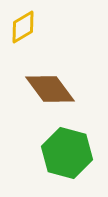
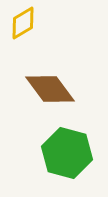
yellow diamond: moved 4 px up
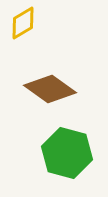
brown diamond: rotated 18 degrees counterclockwise
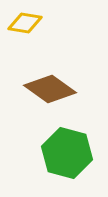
yellow diamond: moved 2 px right; rotated 40 degrees clockwise
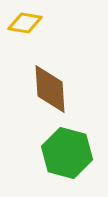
brown diamond: rotated 51 degrees clockwise
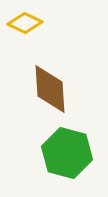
yellow diamond: rotated 16 degrees clockwise
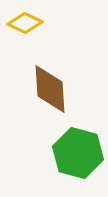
green hexagon: moved 11 px right
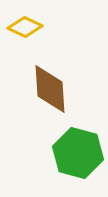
yellow diamond: moved 4 px down
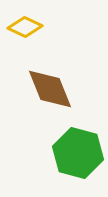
brown diamond: rotated 18 degrees counterclockwise
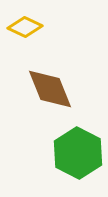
green hexagon: rotated 12 degrees clockwise
